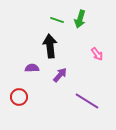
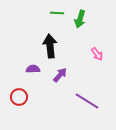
green line: moved 7 px up; rotated 16 degrees counterclockwise
purple semicircle: moved 1 px right, 1 px down
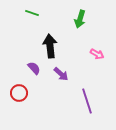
green line: moved 25 px left; rotated 16 degrees clockwise
pink arrow: rotated 24 degrees counterclockwise
purple semicircle: moved 1 px right, 1 px up; rotated 48 degrees clockwise
purple arrow: moved 1 px right, 1 px up; rotated 91 degrees clockwise
red circle: moved 4 px up
purple line: rotated 40 degrees clockwise
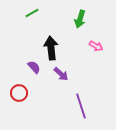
green line: rotated 48 degrees counterclockwise
black arrow: moved 1 px right, 2 px down
pink arrow: moved 1 px left, 8 px up
purple semicircle: moved 1 px up
purple line: moved 6 px left, 5 px down
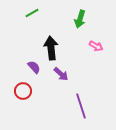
red circle: moved 4 px right, 2 px up
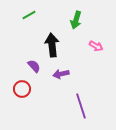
green line: moved 3 px left, 2 px down
green arrow: moved 4 px left, 1 px down
black arrow: moved 1 px right, 3 px up
purple semicircle: moved 1 px up
purple arrow: rotated 126 degrees clockwise
red circle: moved 1 px left, 2 px up
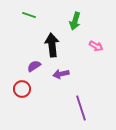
green line: rotated 48 degrees clockwise
green arrow: moved 1 px left, 1 px down
purple semicircle: rotated 80 degrees counterclockwise
purple line: moved 2 px down
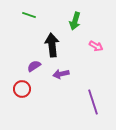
purple line: moved 12 px right, 6 px up
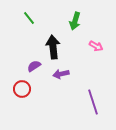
green line: moved 3 px down; rotated 32 degrees clockwise
black arrow: moved 1 px right, 2 px down
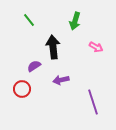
green line: moved 2 px down
pink arrow: moved 1 px down
purple arrow: moved 6 px down
